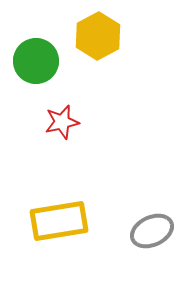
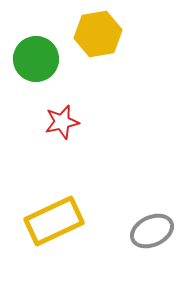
yellow hexagon: moved 2 px up; rotated 18 degrees clockwise
green circle: moved 2 px up
yellow rectangle: moved 5 px left; rotated 16 degrees counterclockwise
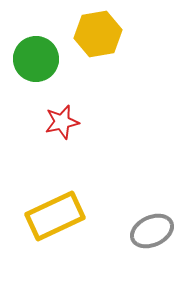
yellow rectangle: moved 1 px right, 5 px up
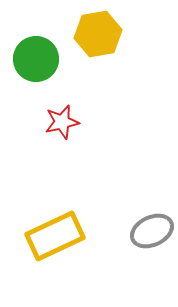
yellow rectangle: moved 20 px down
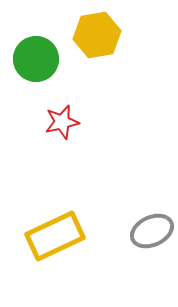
yellow hexagon: moved 1 px left, 1 px down
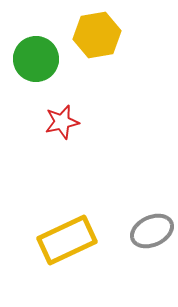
yellow rectangle: moved 12 px right, 4 px down
